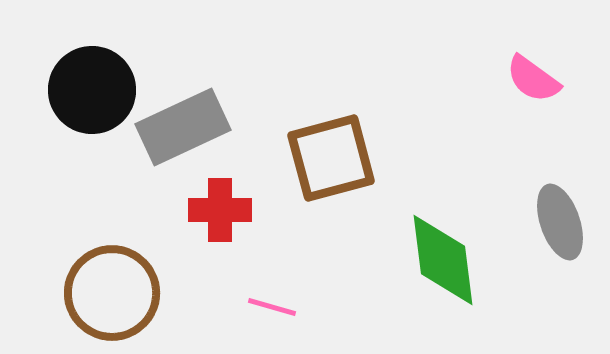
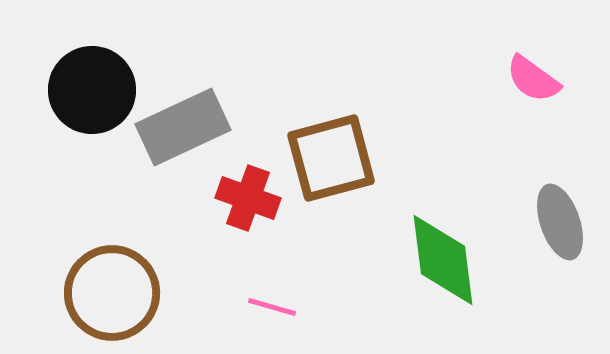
red cross: moved 28 px right, 12 px up; rotated 20 degrees clockwise
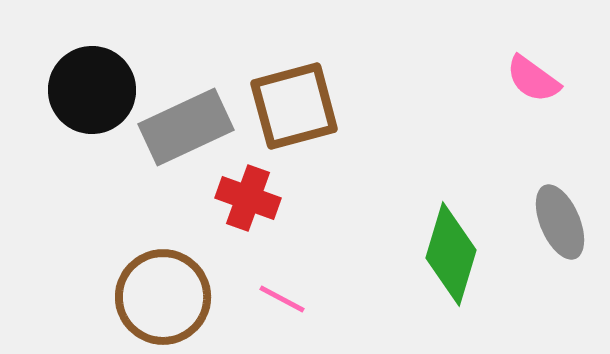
gray rectangle: moved 3 px right
brown square: moved 37 px left, 52 px up
gray ellipse: rotated 4 degrees counterclockwise
green diamond: moved 8 px right, 6 px up; rotated 24 degrees clockwise
brown circle: moved 51 px right, 4 px down
pink line: moved 10 px right, 8 px up; rotated 12 degrees clockwise
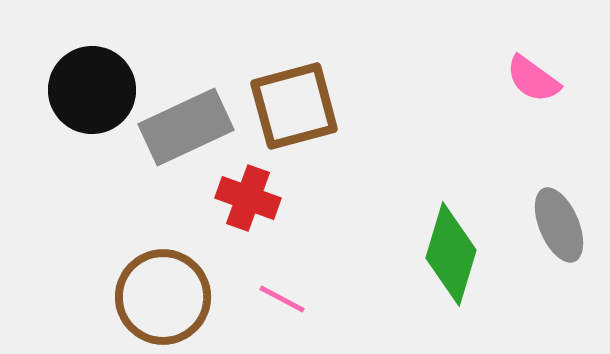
gray ellipse: moved 1 px left, 3 px down
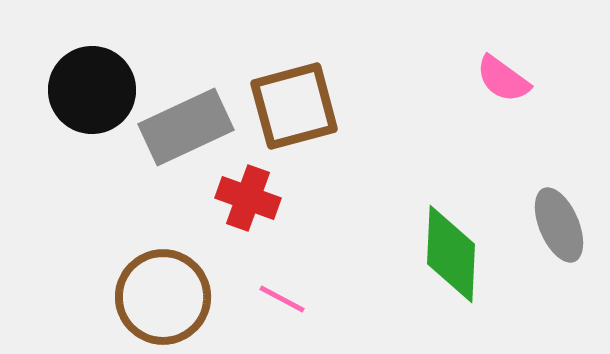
pink semicircle: moved 30 px left
green diamond: rotated 14 degrees counterclockwise
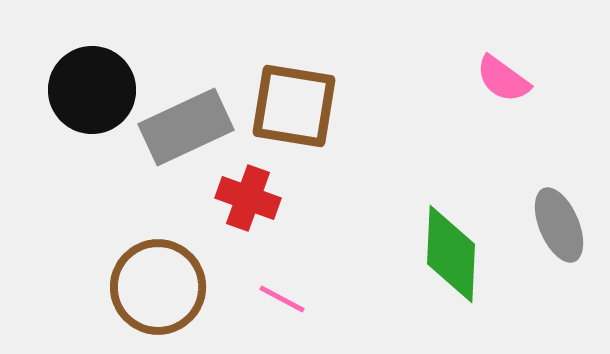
brown square: rotated 24 degrees clockwise
brown circle: moved 5 px left, 10 px up
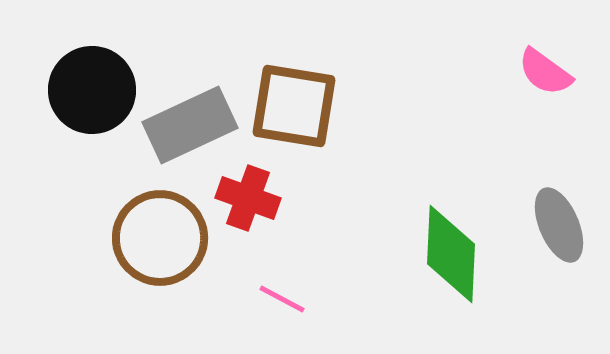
pink semicircle: moved 42 px right, 7 px up
gray rectangle: moved 4 px right, 2 px up
brown circle: moved 2 px right, 49 px up
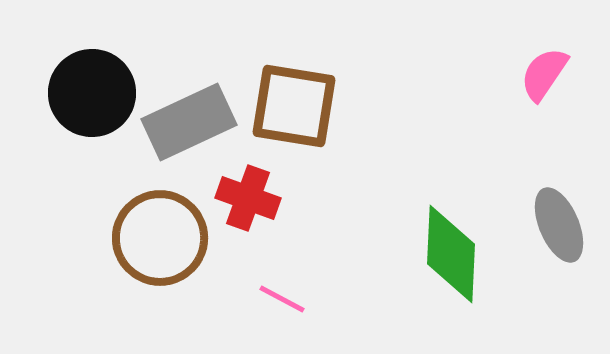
pink semicircle: moved 1 px left, 2 px down; rotated 88 degrees clockwise
black circle: moved 3 px down
gray rectangle: moved 1 px left, 3 px up
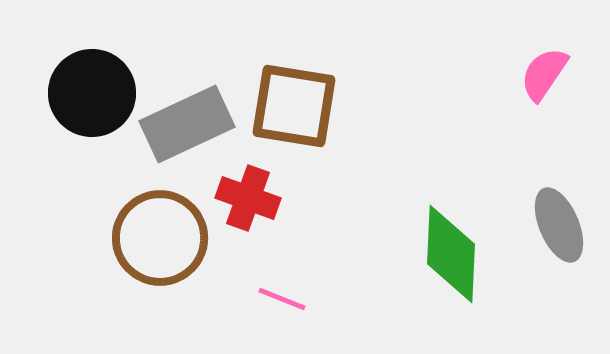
gray rectangle: moved 2 px left, 2 px down
pink line: rotated 6 degrees counterclockwise
